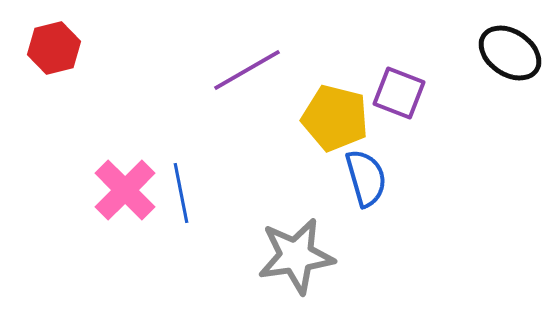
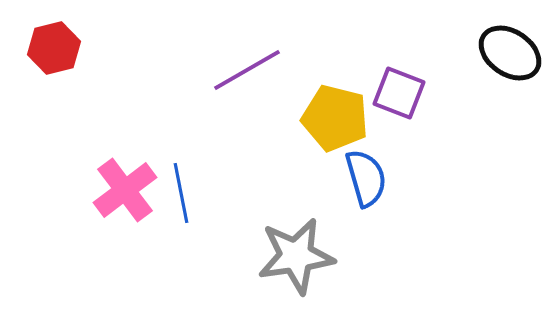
pink cross: rotated 8 degrees clockwise
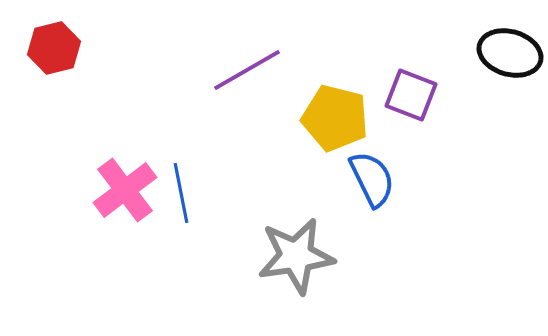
black ellipse: rotated 18 degrees counterclockwise
purple square: moved 12 px right, 2 px down
blue semicircle: moved 6 px right, 1 px down; rotated 10 degrees counterclockwise
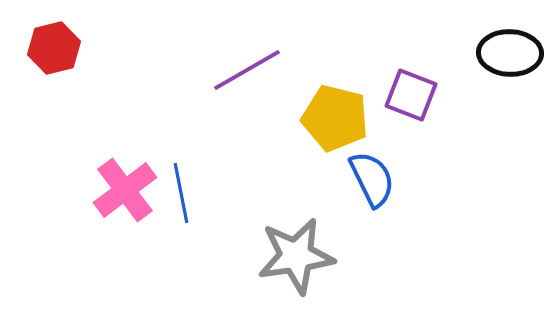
black ellipse: rotated 14 degrees counterclockwise
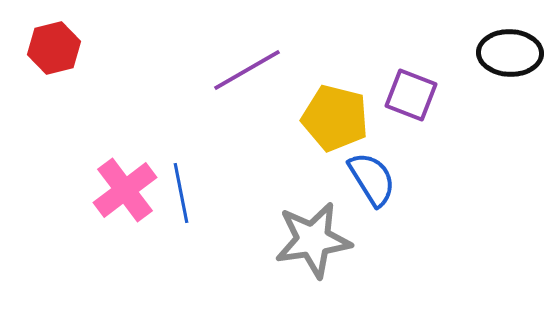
blue semicircle: rotated 6 degrees counterclockwise
gray star: moved 17 px right, 16 px up
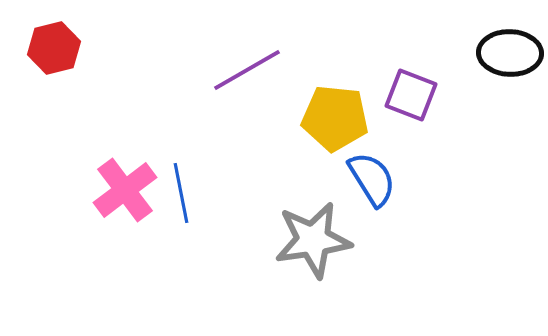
yellow pentagon: rotated 8 degrees counterclockwise
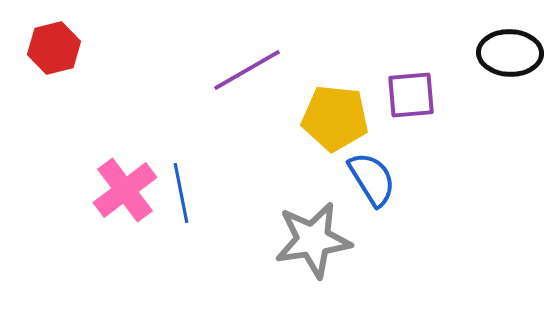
purple square: rotated 26 degrees counterclockwise
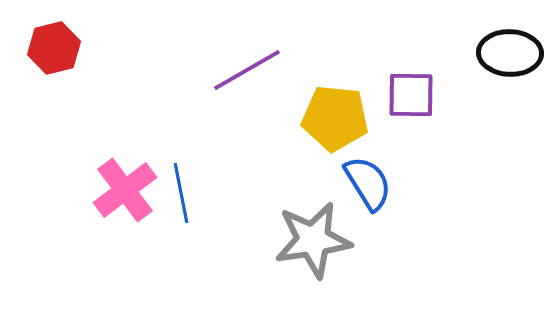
purple square: rotated 6 degrees clockwise
blue semicircle: moved 4 px left, 4 px down
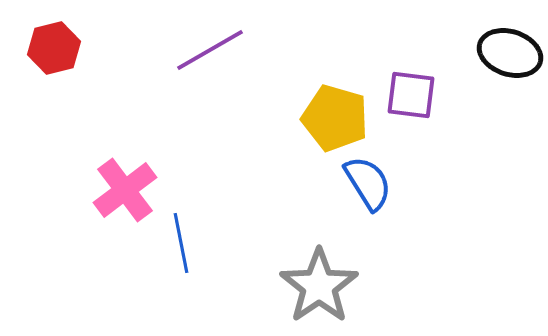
black ellipse: rotated 16 degrees clockwise
purple line: moved 37 px left, 20 px up
purple square: rotated 6 degrees clockwise
yellow pentagon: rotated 10 degrees clockwise
blue line: moved 50 px down
gray star: moved 6 px right, 46 px down; rotated 26 degrees counterclockwise
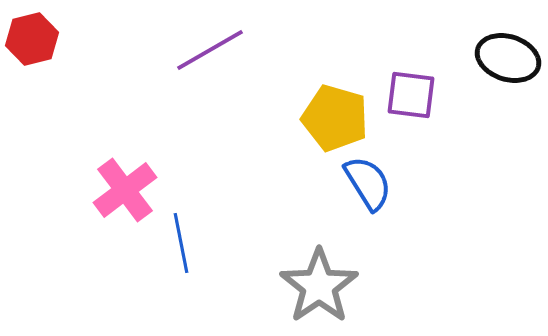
red hexagon: moved 22 px left, 9 px up
black ellipse: moved 2 px left, 5 px down
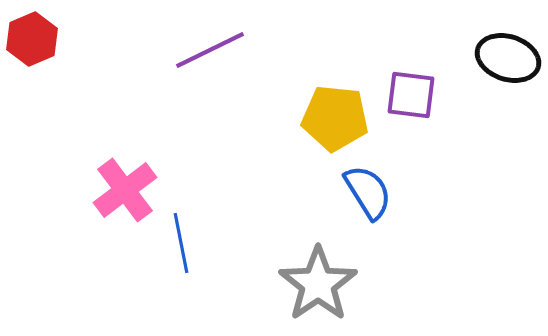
red hexagon: rotated 9 degrees counterclockwise
purple line: rotated 4 degrees clockwise
yellow pentagon: rotated 10 degrees counterclockwise
blue semicircle: moved 9 px down
gray star: moved 1 px left, 2 px up
